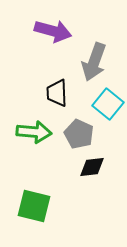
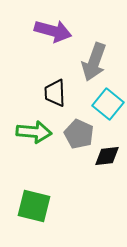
black trapezoid: moved 2 px left
black diamond: moved 15 px right, 11 px up
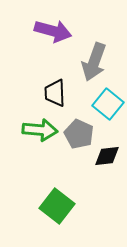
green arrow: moved 6 px right, 2 px up
green square: moved 23 px right; rotated 24 degrees clockwise
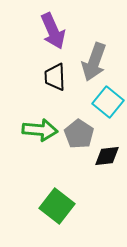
purple arrow: rotated 51 degrees clockwise
black trapezoid: moved 16 px up
cyan square: moved 2 px up
gray pentagon: rotated 8 degrees clockwise
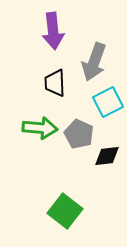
purple arrow: rotated 18 degrees clockwise
black trapezoid: moved 6 px down
cyan square: rotated 24 degrees clockwise
green arrow: moved 2 px up
gray pentagon: rotated 8 degrees counterclockwise
green square: moved 8 px right, 5 px down
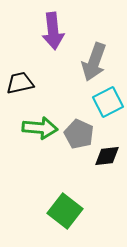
black trapezoid: moved 35 px left; rotated 80 degrees clockwise
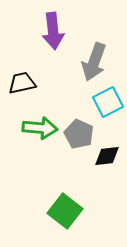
black trapezoid: moved 2 px right
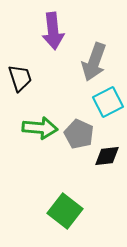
black trapezoid: moved 2 px left, 5 px up; rotated 84 degrees clockwise
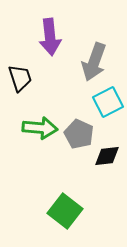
purple arrow: moved 3 px left, 6 px down
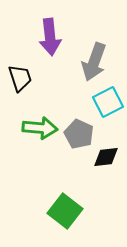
black diamond: moved 1 px left, 1 px down
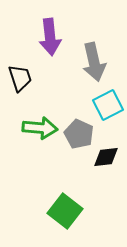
gray arrow: rotated 33 degrees counterclockwise
cyan square: moved 3 px down
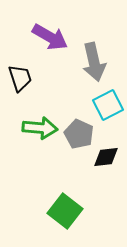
purple arrow: rotated 54 degrees counterclockwise
